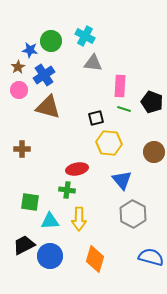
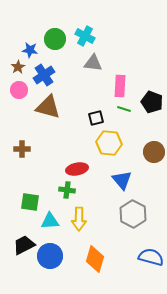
green circle: moved 4 px right, 2 px up
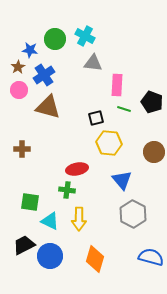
pink rectangle: moved 3 px left, 1 px up
cyan triangle: rotated 30 degrees clockwise
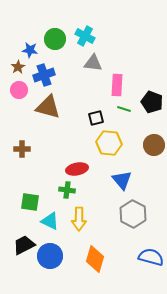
blue cross: rotated 15 degrees clockwise
brown circle: moved 7 px up
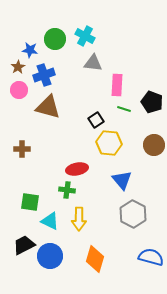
black square: moved 2 px down; rotated 21 degrees counterclockwise
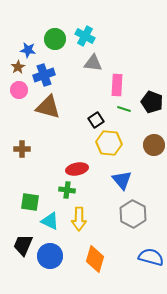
blue star: moved 2 px left
black trapezoid: moved 1 px left; rotated 40 degrees counterclockwise
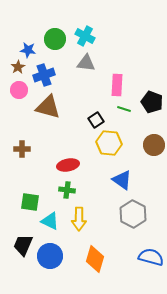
gray triangle: moved 7 px left
red ellipse: moved 9 px left, 4 px up
blue triangle: rotated 15 degrees counterclockwise
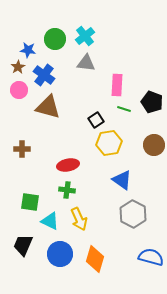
cyan cross: rotated 24 degrees clockwise
blue cross: rotated 35 degrees counterclockwise
yellow hexagon: rotated 15 degrees counterclockwise
yellow arrow: rotated 25 degrees counterclockwise
blue circle: moved 10 px right, 2 px up
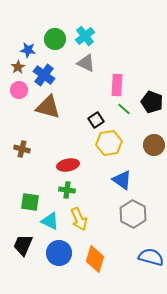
gray triangle: rotated 18 degrees clockwise
green line: rotated 24 degrees clockwise
brown cross: rotated 14 degrees clockwise
blue circle: moved 1 px left, 1 px up
